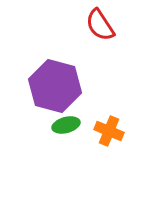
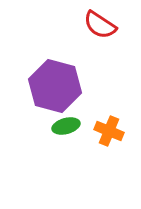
red semicircle: rotated 24 degrees counterclockwise
green ellipse: moved 1 px down
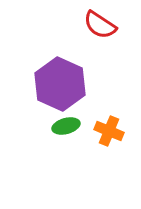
purple hexagon: moved 5 px right, 2 px up; rotated 9 degrees clockwise
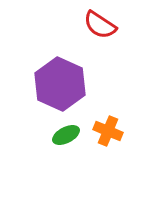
green ellipse: moved 9 px down; rotated 12 degrees counterclockwise
orange cross: moved 1 px left
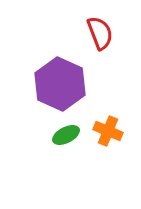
red semicircle: moved 8 px down; rotated 144 degrees counterclockwise
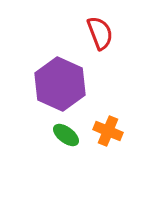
green ellipse: rotated 64 degrees clockwise
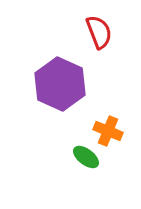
red semicircle: moved 1 px left, 1 px up
green ellipse: moved 20 px right, 22 px down
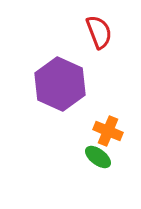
green ellipse: moved 12 px right
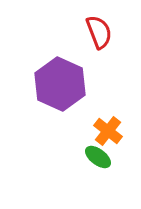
orange cross: rotated 16 degrees clockwise
